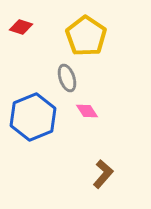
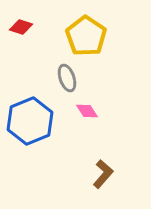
blue hexagon: moved 3 px left, 4 px down
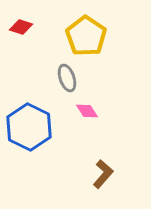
blue hexagon: moved 1 px left, 6 px down; rotated 12 degrees counterclockwise
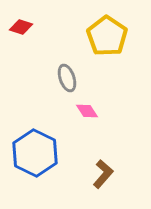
yellow pentagon: moved 21 px right
blue hexagon: moved 6 px right, 26 px down
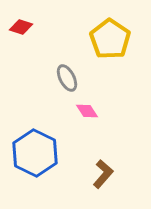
yellow pentagon: moved 3 px right, 3 px down
gray ellipse: rotated 8 degrees counterclockwise
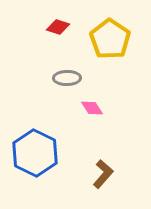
red diamond: moved 37 px right
gray ellipse: rotated 64 degrees counterclockwise
pink diamond: moved 5 px right, 3 px up
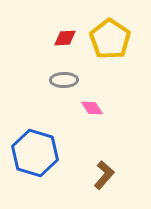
red diamond: moved 7 px right, 11 px down; rotated 20 degrees counterclockwise
gray ellipse: moved 3 px left, 2 px down
blue hexagon: rotated 9 degrees counterclockwise
brown L-shape: moved 1 px right, 1 px down
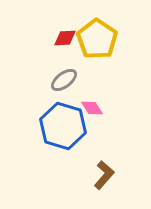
yellow pentagon: moved 13 px left
gray ellipse: rotated 36 degrees counterclockwise
blue hexagon: moved 28 px right, 27 px up
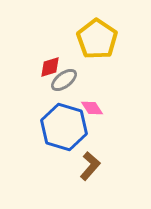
red diamond: moved 15 px left, 29 px down; rotated 15 degrees counterclockwise
blue hexagon: moved 1 px right, 1 px down
brown L-shape: moved 14 px left, 9 px up
